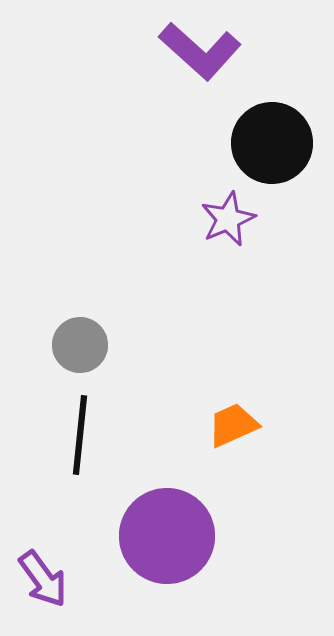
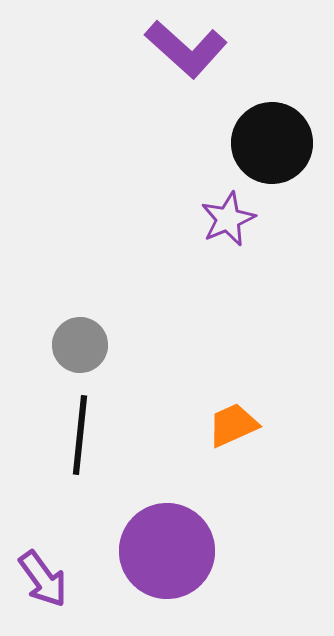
purple L-shape: moved 14 px left, 2 px up
purple circle: moved 15 px down
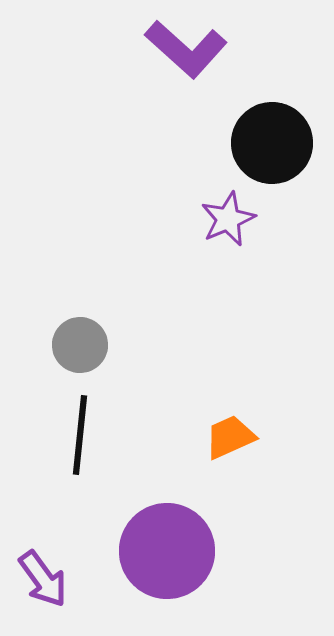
orange trapezoid: moved 3 px left, 12 px down
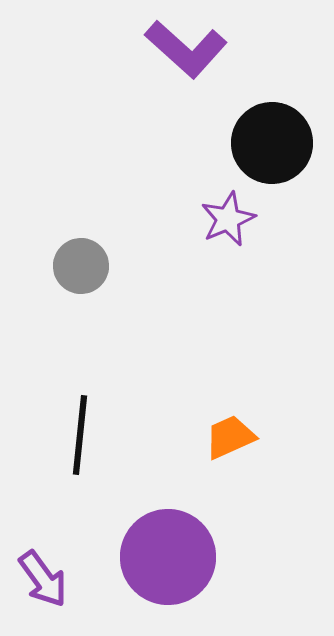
gray circle: moved 1 px right, 79 px up
purple circle: moved 1 px right, 6 px down
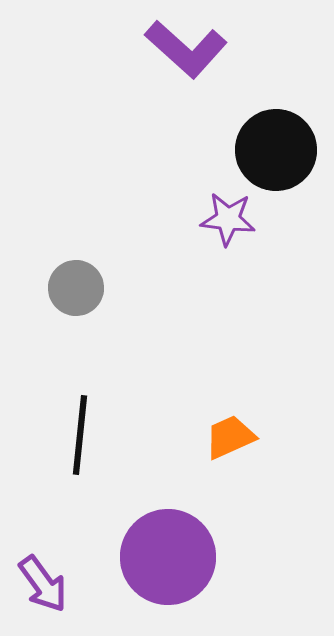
black circle: moved 4 px right, 7 px down
purple star: rotated 30 degrees clockwise
gray circle: moved 5 px left, 22 px down
purple arrow: moved 5 px down
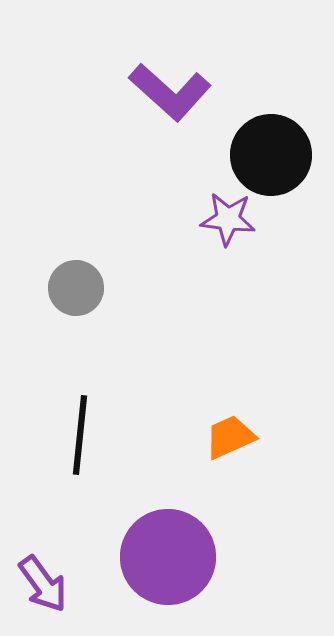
purple L-shape: moved 16 px left, 43 px down
black circle: moved 5 px left, 5 px down
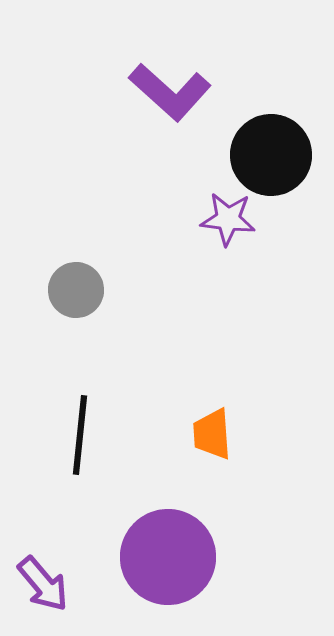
gray circle: moved 2 px down
orange trapezoid: moved 18 px left, 3 px up; rotated 70 degrees counterclockwise
purple arrow: rotated 4 degrees counterclockwise
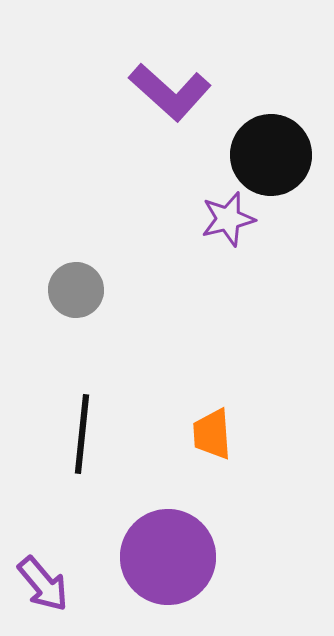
purple star: rotated 20 degrees counterclockwise
black line: moved 2 px right, 1 px up
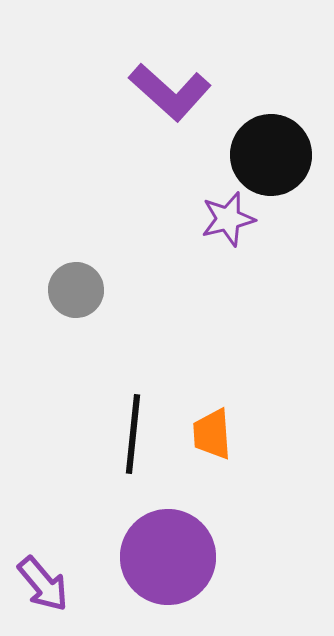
black line: moved 51 px right
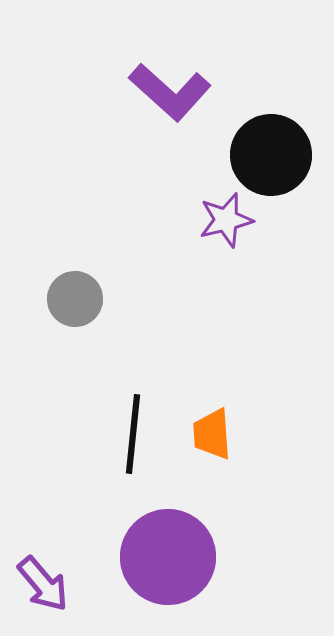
purple star: moved 2 px left, 1 px down
gray circle: moved 1 px left, 9 px down
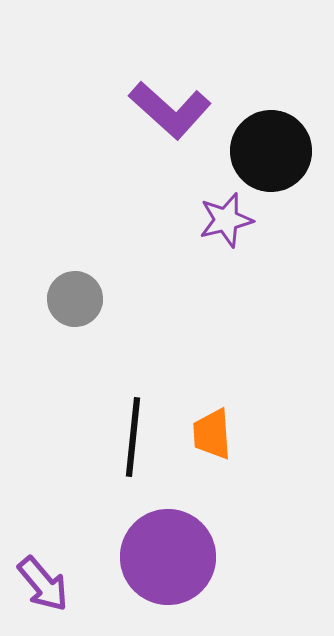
purple L-shape: moved 18 px down
black circle: moved 4 px up
black line: moved 3 px down
